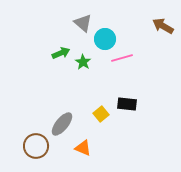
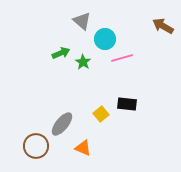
gray triangle: moved 1 px left, 2 px up
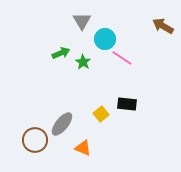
gray triangle: rotated 18 degrees clockwise
pink line: rotated 50 degrees clockwise
brown circle: moved 1 px left, 6 px up
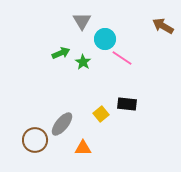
orange triangle: rotated 24 degrees counterclockwise
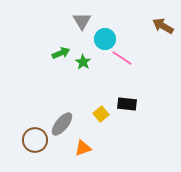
orange triangle: rotated 18 degrees counterclockwise
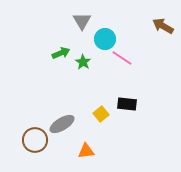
gray ellipse: rotated 20 degrees clockwise
orange triangle: moved 3 px right, 3 px down; rotated 12 degrees clockwise
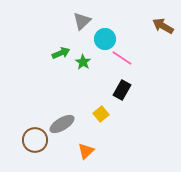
gray triangle: rotated 18 degrees clockwise
black rectangle: moved 5 px left, 14 px up; rotated 66 degrees counterclockwise
orange triangle: rotated 36 degrees counterclockwise
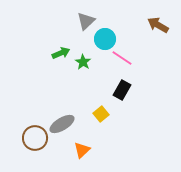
gray triangle: moved 4 px right
brown arrow: moved 5 px left, 1 px up
brown circle: moved 2 px up
orange triangle: moved 4 px left, 1 px up
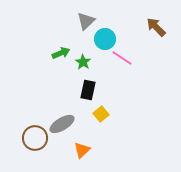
brown arrow: moved 2 px left, 2 px down; rotated 15 degrees clockwise
black rectangle: moved 34 px left; rotated 18 degrees counterclockwise
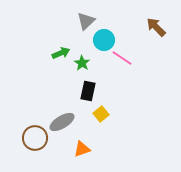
cyan circle: moved 1 px left, 1 px down
green star: moved 1 px left, 1 px down
black rectangle: moved 1 px down
gray ellipse: moved 2 px up
orange triangle: moved 1 px up; rotated 24 degrees clockwise
